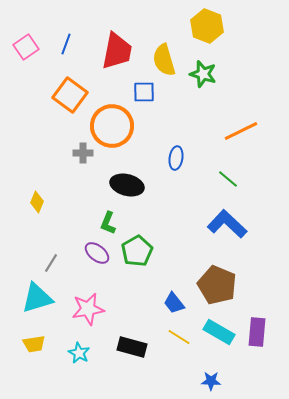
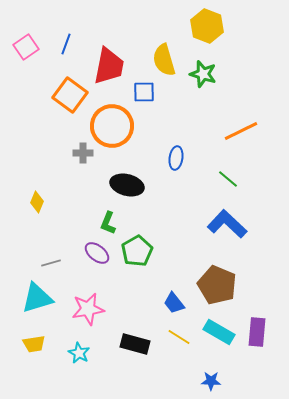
red trapezoid: moved 8 px left, 15 px down
gray line: rotated 42 degrees clockwise
black rectangle: moved 3 px right, 3 px up
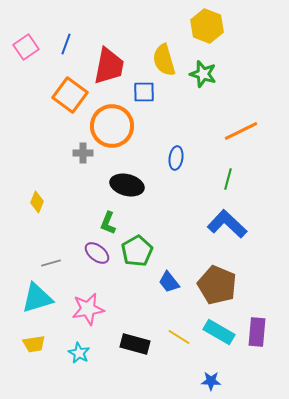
green line: rotated 65 degrees clockwise
blue trapezoid: moved 5 px left, 21 px up
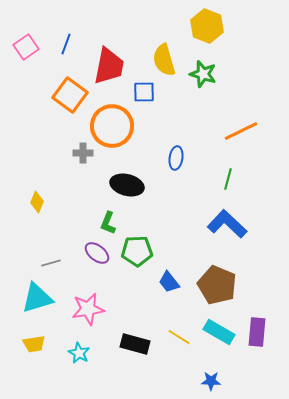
green pentagon: rotated 28 degrees clockwise
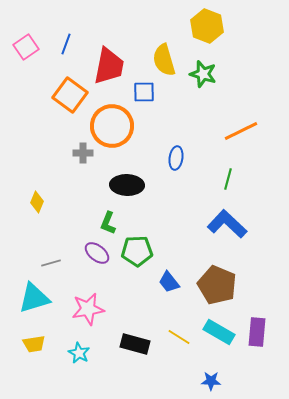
black ellipse: rotated 12 degrees counterclockwise
cyan triangle: moved 3 px left
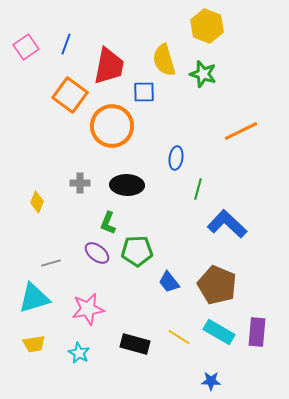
gray cross: moved 3 px left, 30 px down
green line: moved 30 px left, 10 px down
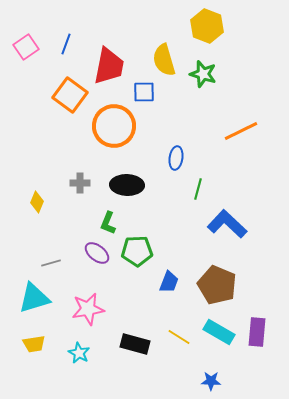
orange circle: moved 2 px right
blue trapezoid: rotated 120 degrees counterclockwise
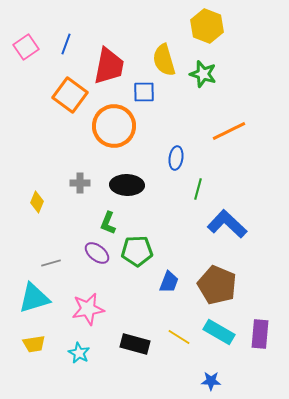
orange line: moved 12 px left
purple rectangle: moved 3 px right, 2 px down
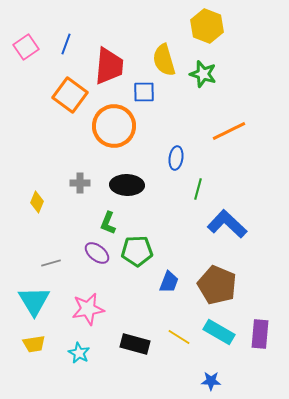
red trapezoid: rotated 6 degrees counterclockwise
cyan triangle: moved 3 px down; rotated 44 degrees counterclockwise
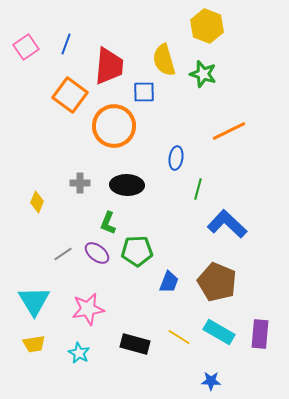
gray line: moved 12 px right, 9 px up; rotated 18 degrees counterclockwise
brown pentagon: moved 3 px up
